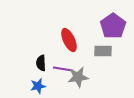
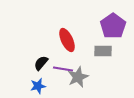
red ellipse: moved 2 px left
black semicircle: rotated 42 degrees clockwise
gray star: rotated 15 degrees counterclockwise
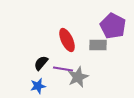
purple pentagon: rotated 10 degrees counterclockwise
gray rectangle: moved 5 px left, 6 px up
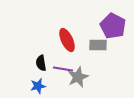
black semicircle: rotated 49 degrees counterclockwise
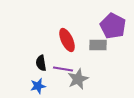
gray star: moved 2 px down
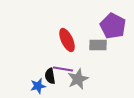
black semicircle: moved 9 px right, 13 px down
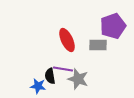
purple pentagon: rotated 25 degrees clockwise
gray star: rotated 30 degrees counterclockwise
blue star: rotated 21 degrees clockwise
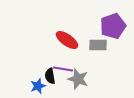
red ellipse: rotated 30 degrees counterclockwise
blue star: rotated 28 degrees counterclockwise
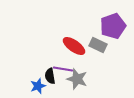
red ellipse: moved 7 px right, 6 px down
gray rectangle: rotated 24 degrees clockwise
gray star: moved 1 px left
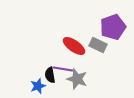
purple pentagon: moved 1 px down
black semicircle: moved 1 px up
